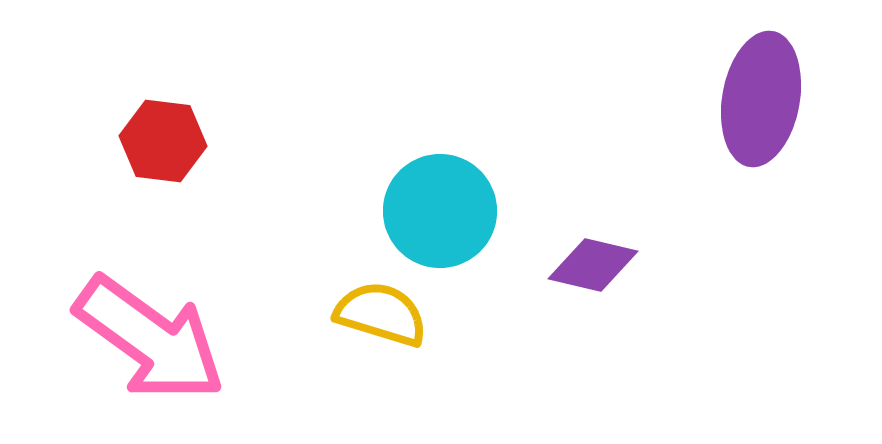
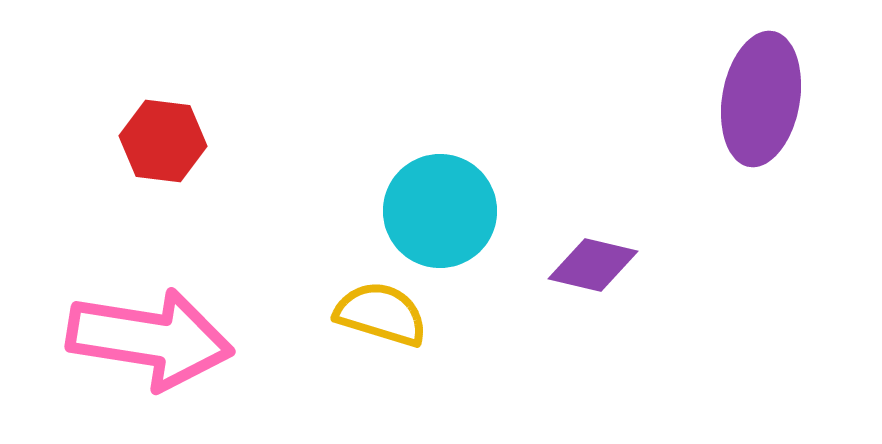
pink arrow: rotated 27 degrees counterclockwise
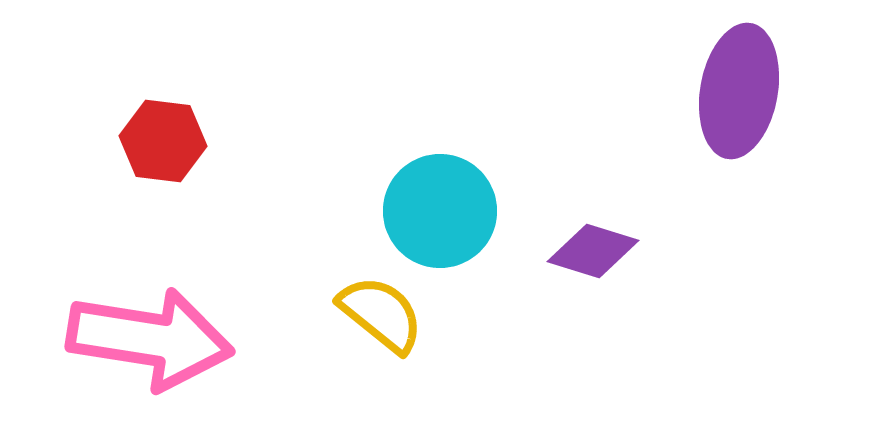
purple ellipse: moved 22 px left, 8 px up
purple diamond: moved 14 px up; rotated 4 degrees clockwise
yellow semicircle: rotated 22 degrees clockwise
